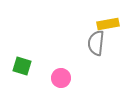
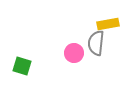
pink circle: moved 13 px right, 25 px up
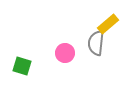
yellow rectangle: rotated 30 degrees counterclockwise
pink circle: moved 9 px left
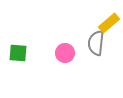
yellow rectangle: moved 1 px right, 1 px up
green square: moved 4 px left, 13 px up; rotated 12 degrees counterclockwise
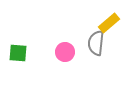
pink circle: moved 1 px up
